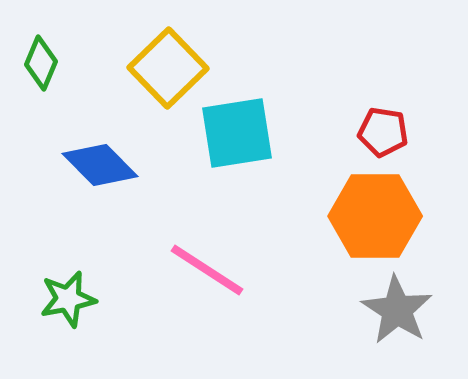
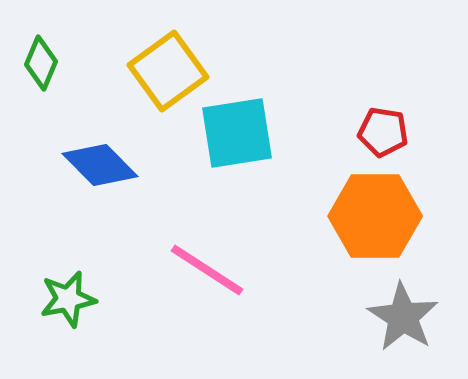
yellow square: moved 3 px down; rotated 8 degrees clockwise
gray star: moved 6 px right, 7 px down
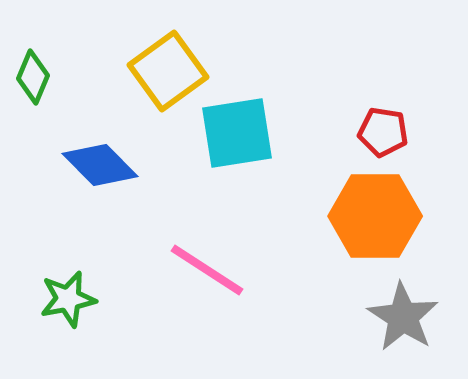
green diamond: moved 8 px left, 14 px down
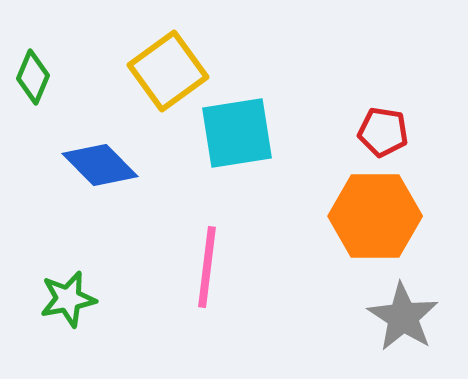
pink line: moved 3 px up; rotated 64 degrees clockwise
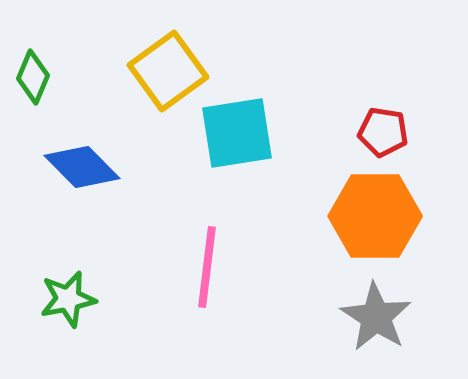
blue diamond: moved 18 px left, 2 px down
gray star: moved 27 px left
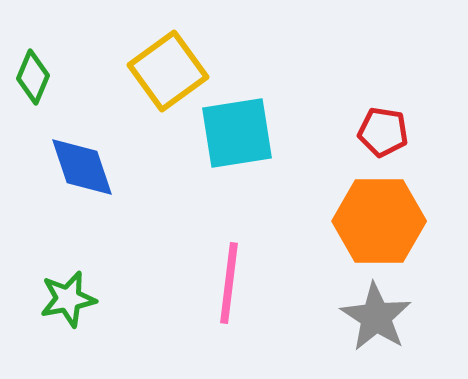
blue diamond: rotated 26 degrees clockwise
orange hexagon: moved 4 px right, 5 px down
pink line: moved 22 px right, 16 px down
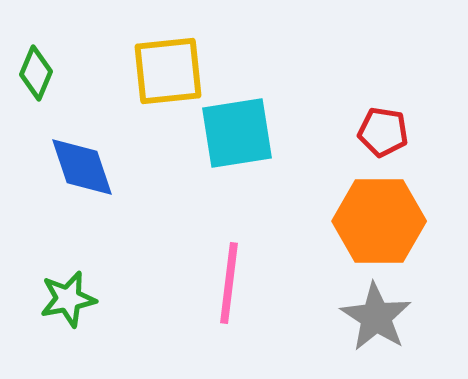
yellow square: rotated 30 degrees clockwise
green diamond: moved 3 px right, 4 px up
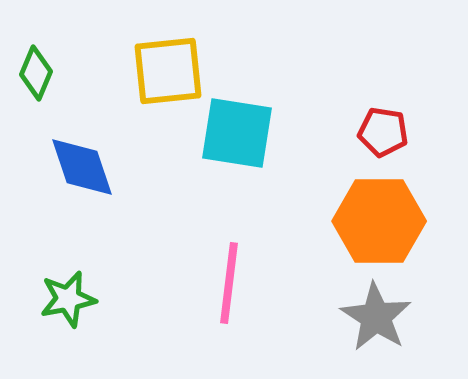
cyan square: rotated 18 degrees clockwise
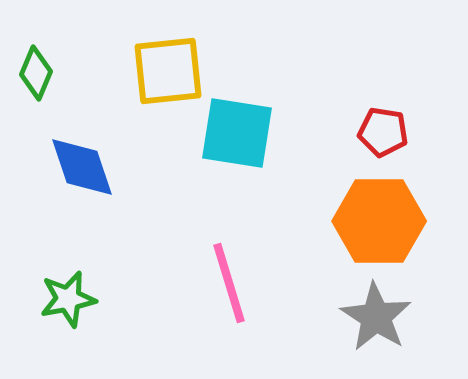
pink line: rotated 24 degrees counterclockwise
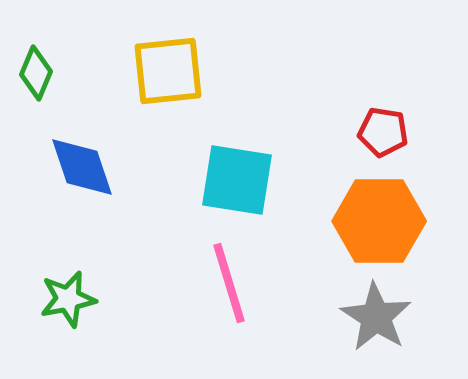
cyan square: moved 47 px down
